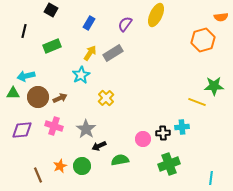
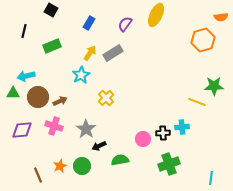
brown arrow: moved 3 px down
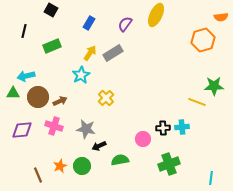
gray star: rotated 24 degrees counterclockwise
black cross: moved 5 px up
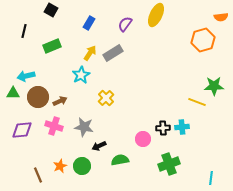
gray star: moved 2 px left, 2 px up
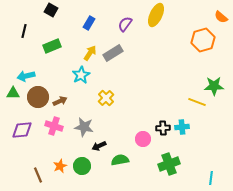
orange semicircle: rotated 48 degrees clockwise
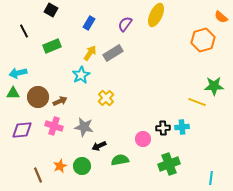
black line: rotated 40 degrees counterclockwise
cyan arrow: moved 8 px left, 3 px up
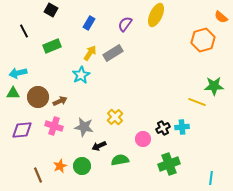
yellow cross: moved 9 px right, 19 px down
black cross: rotated 24 degrees counterclockwise
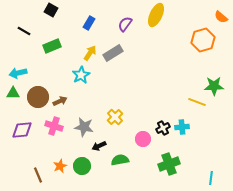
black line: rotated 32 degrees counterclockwise
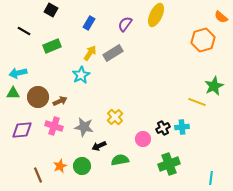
green star: rotated 24 degrees counterclockwise
